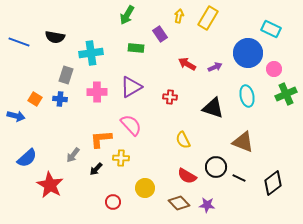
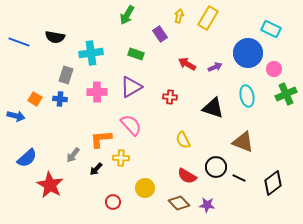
green rectangle: moved 6 px down; rotated 14 degrees clockwise
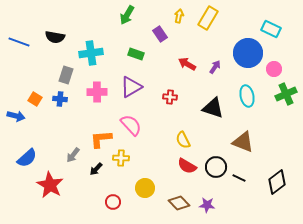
purple arrow: rotated 32 degrees counterclockwise
red semicircle: moved 10 px up
black diamond: moved 4 px right, 1 px up
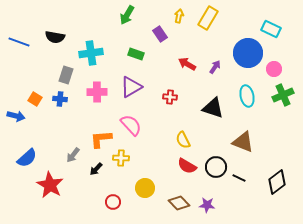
green cross: moved 3 px left, 1 px down
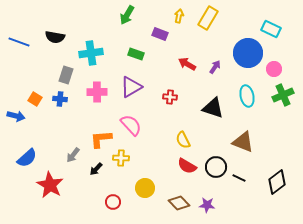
purple rectangle: rotated 35 degrees counterclockwise
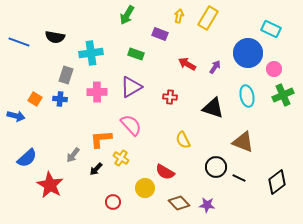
yellow cross: rotated 28 degrees clockwise
red semicircle: moved 22 px left, 6 px down
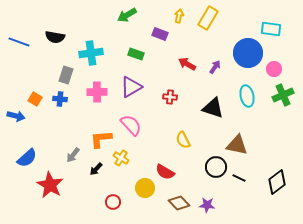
green arrow: rotated 30 degrees clockwise
cyan rectangle: rotated 18 degrees counterclockwise
brown triangle: moved 6 px left, 3 px down; rotated 10 degrees counterclockwise
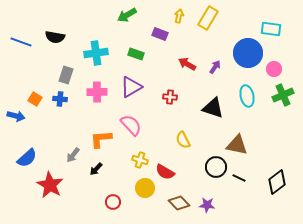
blue line: moved 2 px right
cyan cross: moved 5 px right
yellow cross: moved 19 px right, 2 px down; rotated 14 degrees counterclockwise
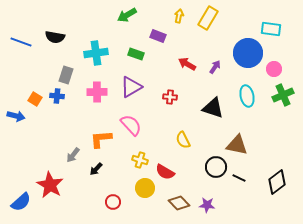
purple rectangle: moved 2 px left, 2 px down
blue cross: moved 3 px left, 3 px up
blue semicircle: moved 6 px left, 44 px down
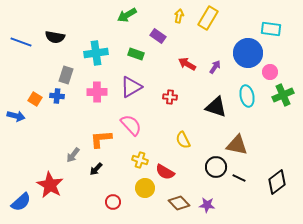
purple rectangle: rotated 14 degrees clockwise
pink circle: moved 4 px left, 3 px down
black triangle: moved 3 px right, 1 px up
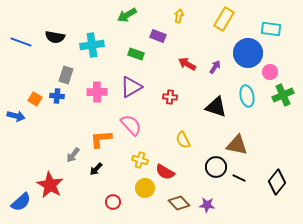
yellow rectangle: moved 16 px right, 1 px down
purple rectangle: rotated 14 degrees counterclockwise
cyan cross: moved 4 px left, 8 px up
black diamond: rotated 15 degrees counterclockwise
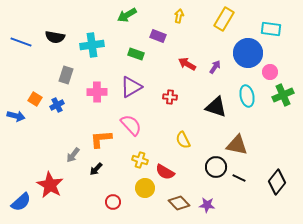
blue cross: moved 9 px down; rotated 32 degrees counterclockwise
